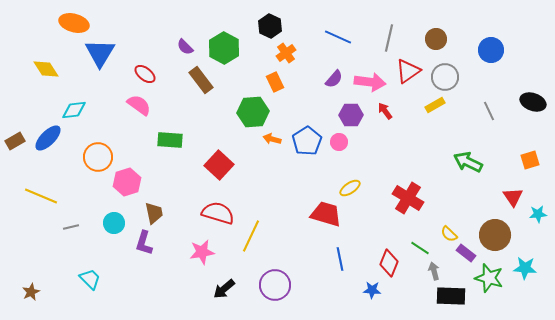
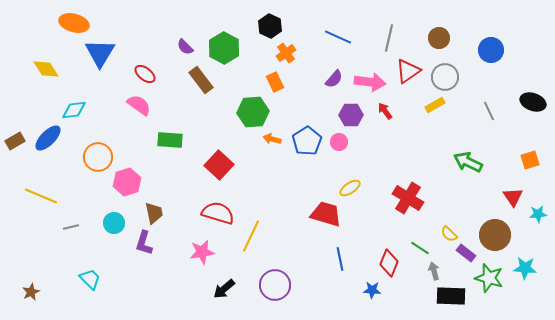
brown circle at (436, 39): moved 3 px right, 1 px up
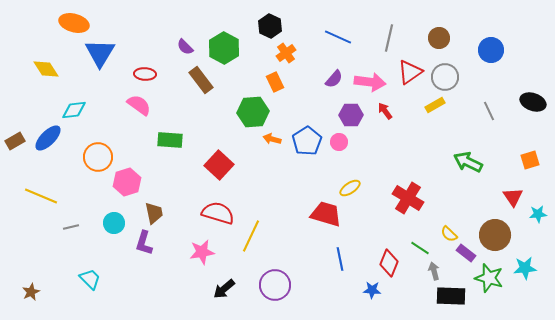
red triangle at (408, 71): moved 2 px right, 1 px down
red ellipse at (145, 74): rotated 35 degrees counterclockwise
cyan star at (525, 268): rotated 10 degrees counterclockwise
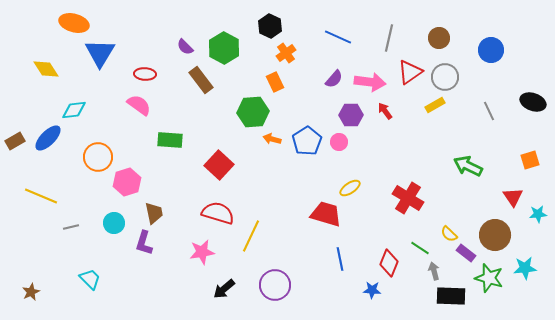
green arrow at (468, 162): moved 4 px down
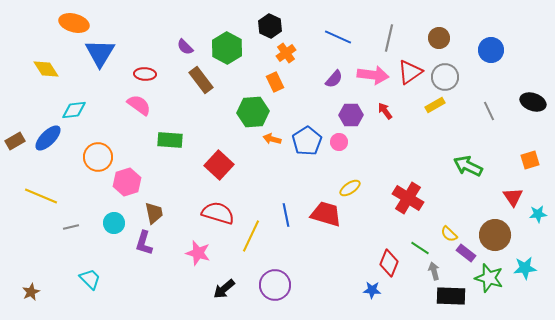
green hexagon at (224, 48): moved 3 px right
pink arrow at (370, 82): moved 3 px right, 7 px up
pink star at (202, 252): moved 4 px left, 1 px down; rotated 25 degrees clockwise
blue line at (340, 259): moved 54 px left, 44 px up
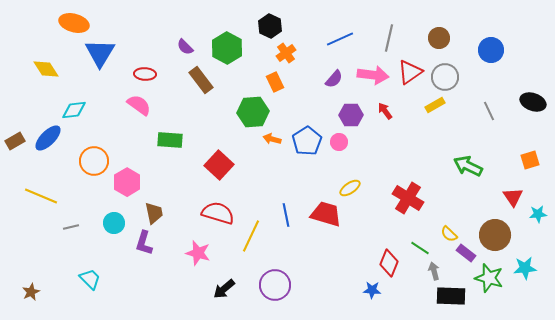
blue line at (338, 37): moved 2 px right, 2 px down; rotated 48 degrees counterclockwise
orange circle at (98, 157): moved 4 px left, 4 px down
pink hexagon at (127, 182): rotated 12 degrees counterclockwise
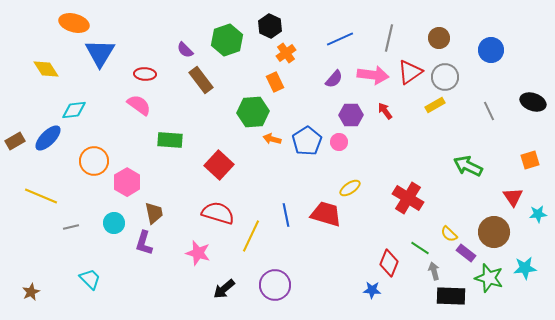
purple semicircle at (185, 47): moved 3 px down
green hexagon at (227, 48): moved 8 px up; rotated 12 degrees clockwise
brown circle at (495, 235): moved 1 px left, 3 px up
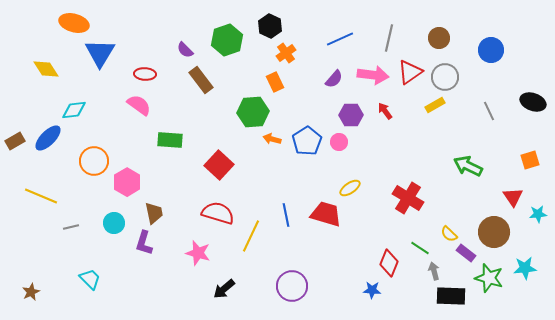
purple circle at (275, 285): moved 17 px right, 1 px down
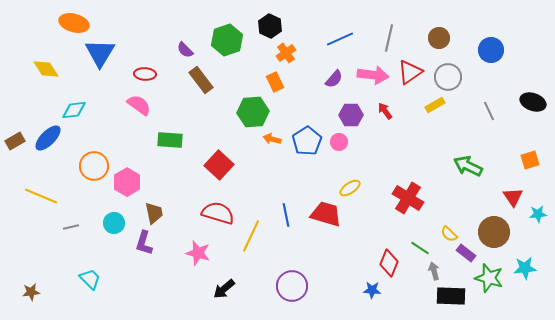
gray circle at (445, 77): moved 3 px right
orange circle at (94, 161): moved 5 px down
brown star at (31, 292): rotated 18 degrees clockwise
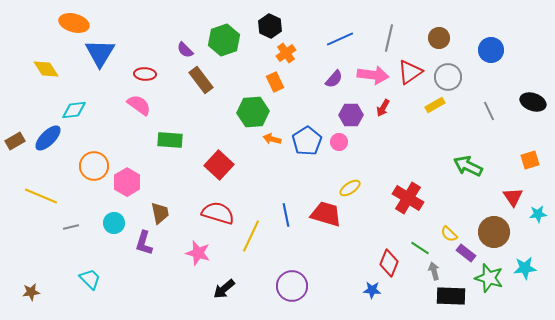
green hexagon at (227, 40): moved 3 px left
red arrow at (385, 111): moved 2 px left, 3 px up; rotated 114 degrees counterclockwise
brown trapezoid at (154, 213): moved 6 px right
